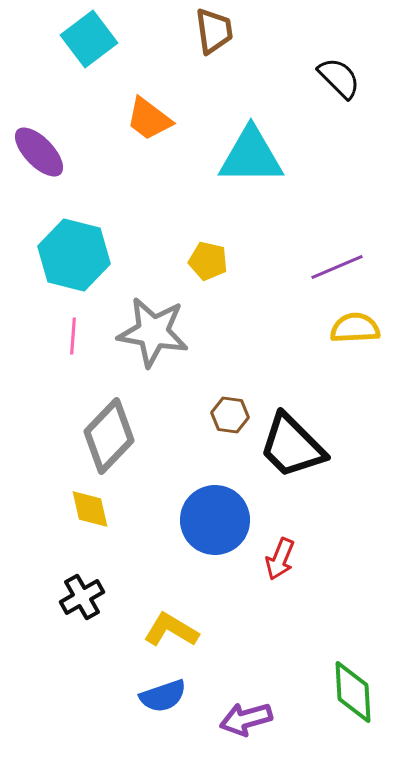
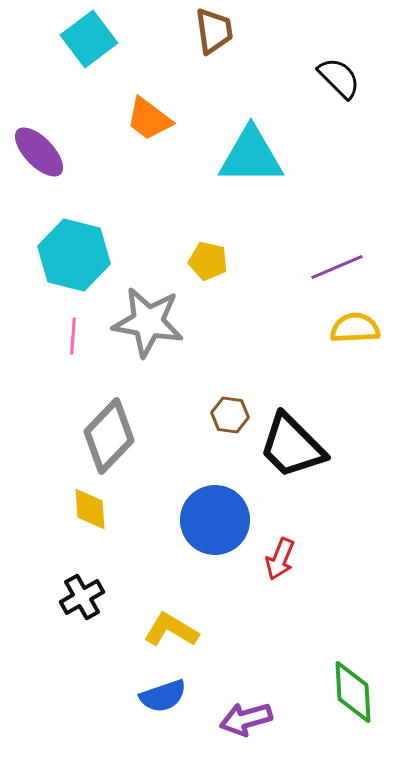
gray star: moved 5 px left, 10 px up
yellow diamond: rotated 9 degrees clockwise
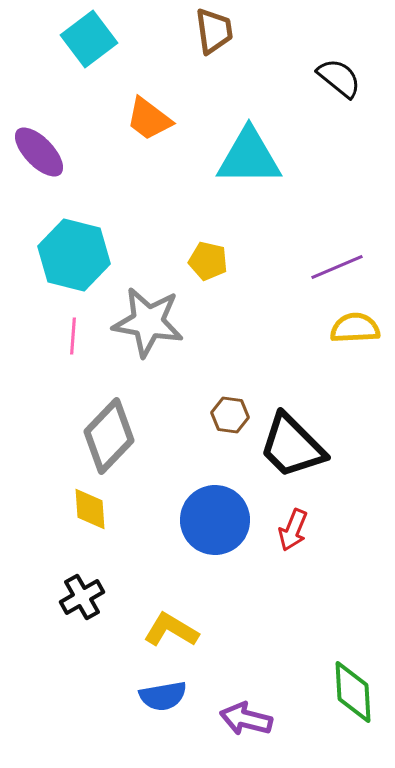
black semicircle: rotated 6 degrees counterclockwise
cyan triangle: moved 2 px left, 1 px down
red arrow: moved 13 px right, 29 px up
blue semicircle: rotated 9 degrees clockwise
purple arrow: rotated 30 degrees clockwise
